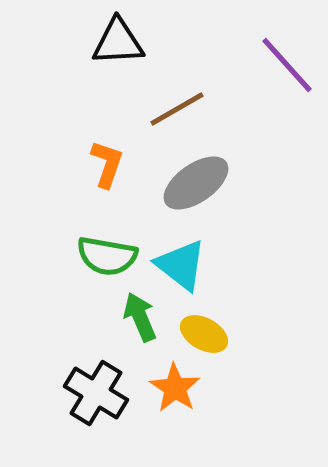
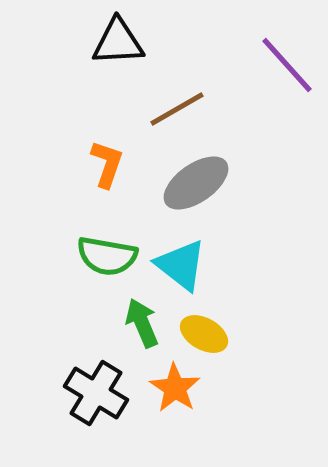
green arrow: moved 2 px right, 6 px down
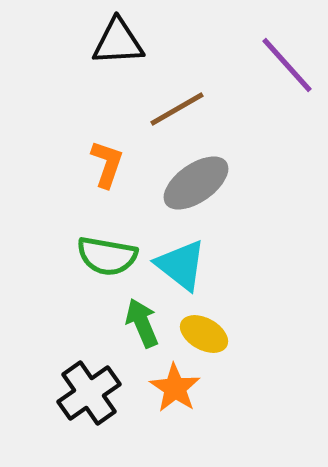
black cross: moved 7 px left; rotated 24 degrees clockwise
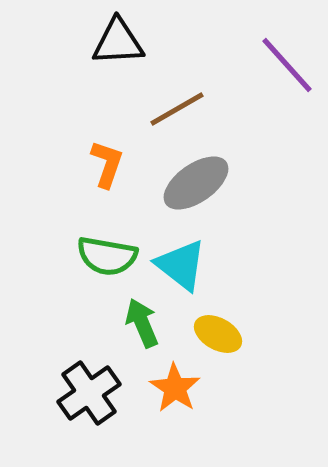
yellow ellipse: moved 14 px right
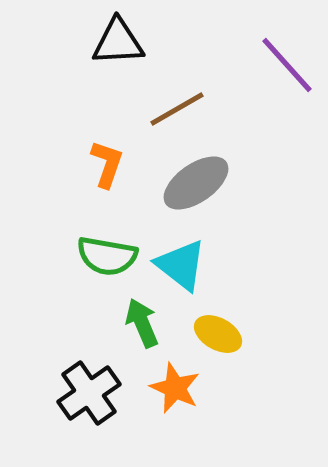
orange star: rotated 9 degrees counterclockwise
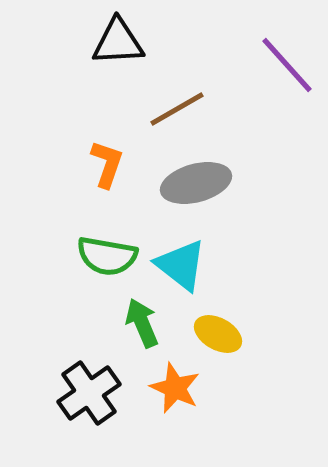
gray ellipse: rotated 20 degrees clockwise
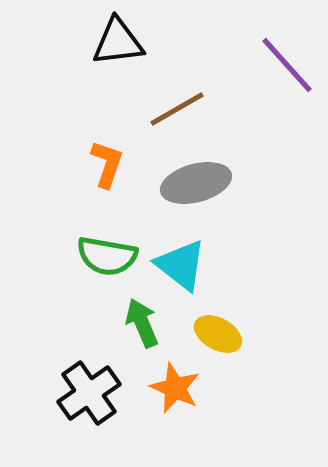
black triangle: rotated 4 degrees counterclockwise
